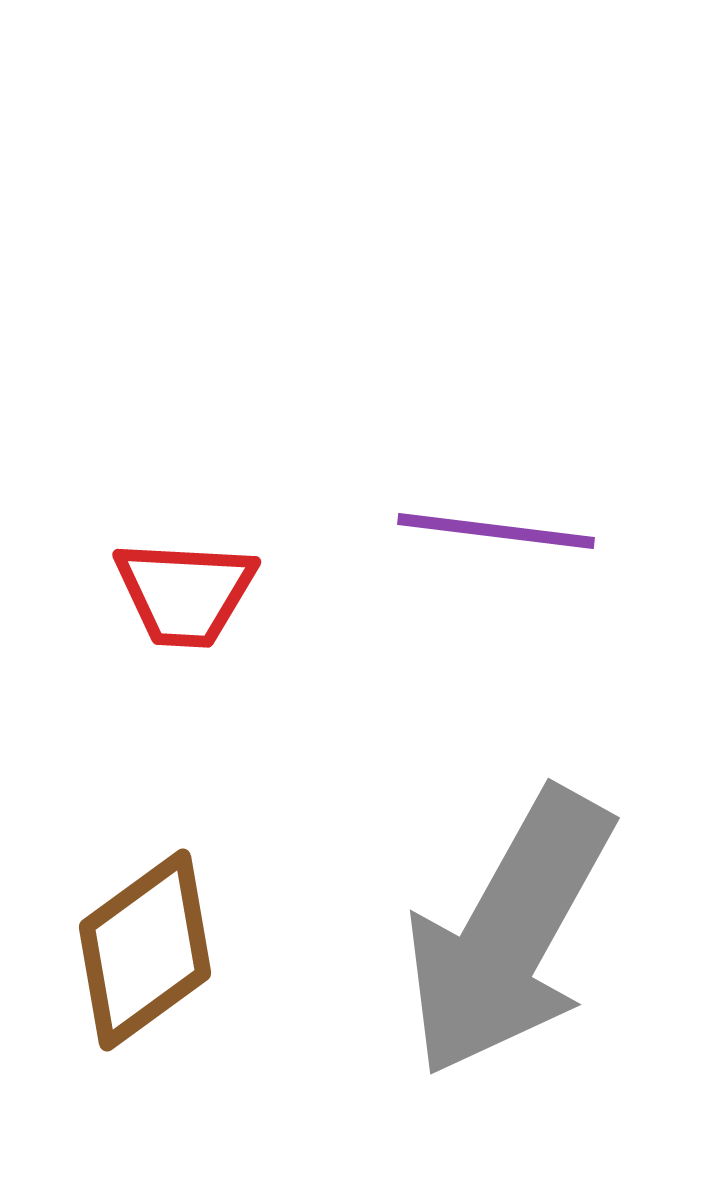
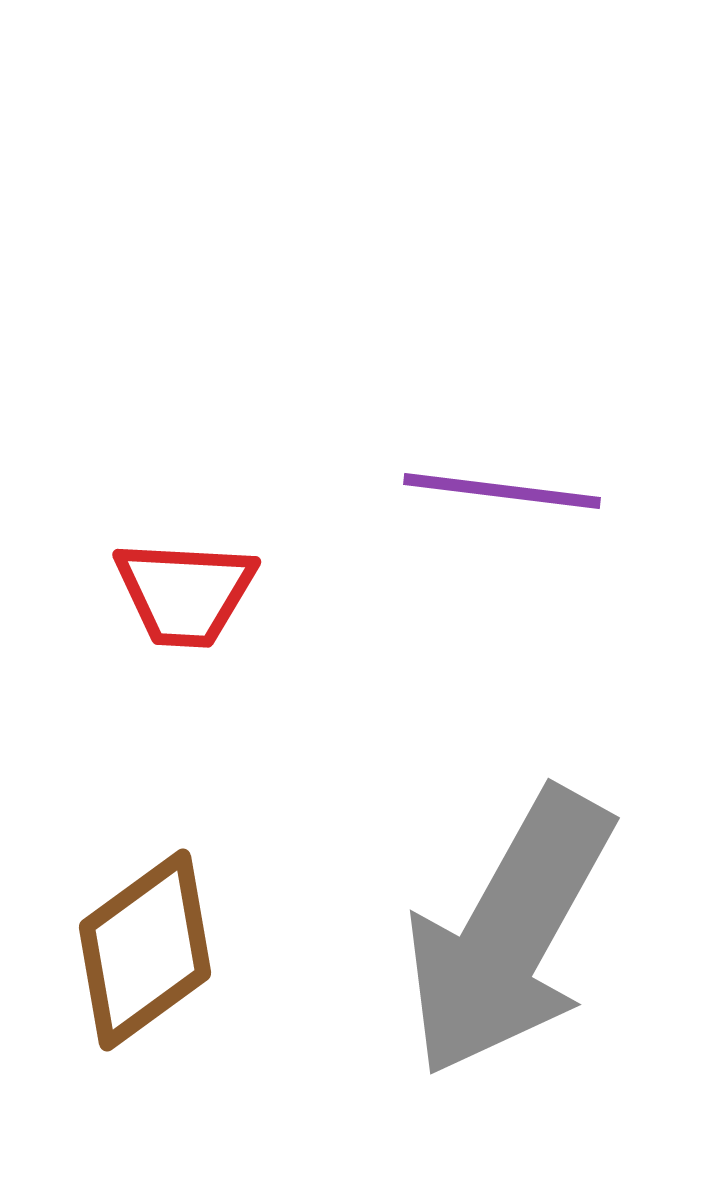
purple line: moved 6 px right, 40 px up
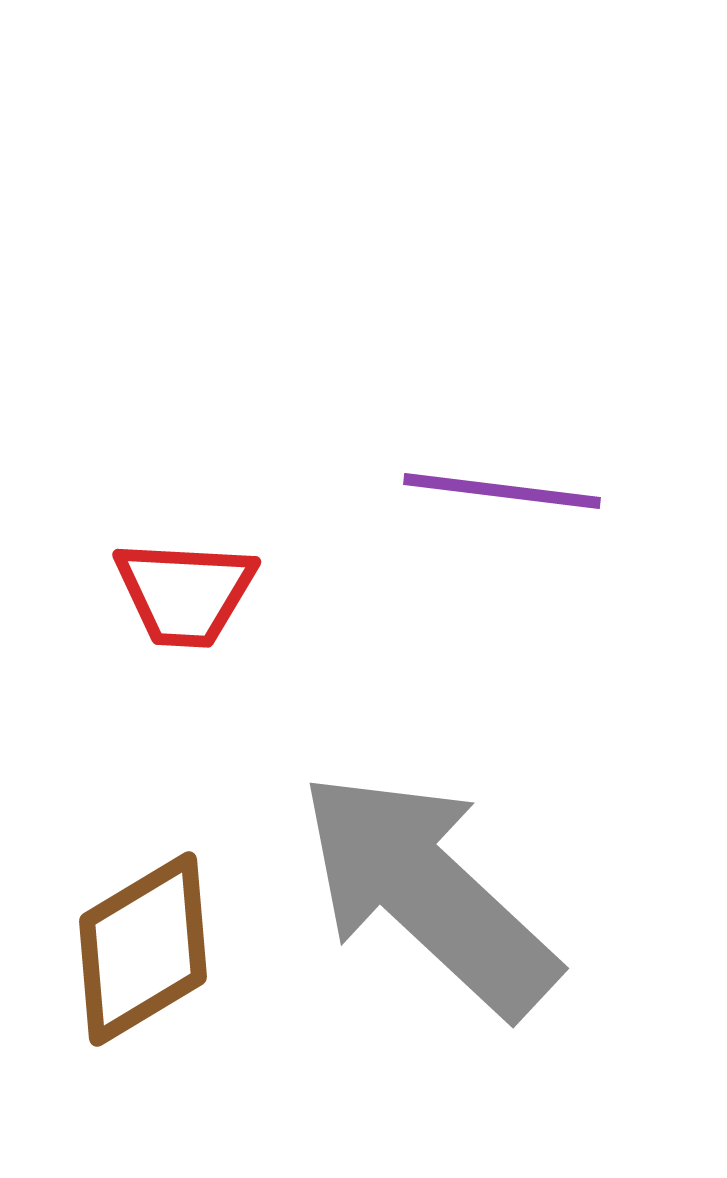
gray arrow: moved 81 px left, 40 px up; rotated 104 degrees clockwise
brown diamond: moved 2 px left, 1 px up; rotated 5 degrees clockwise
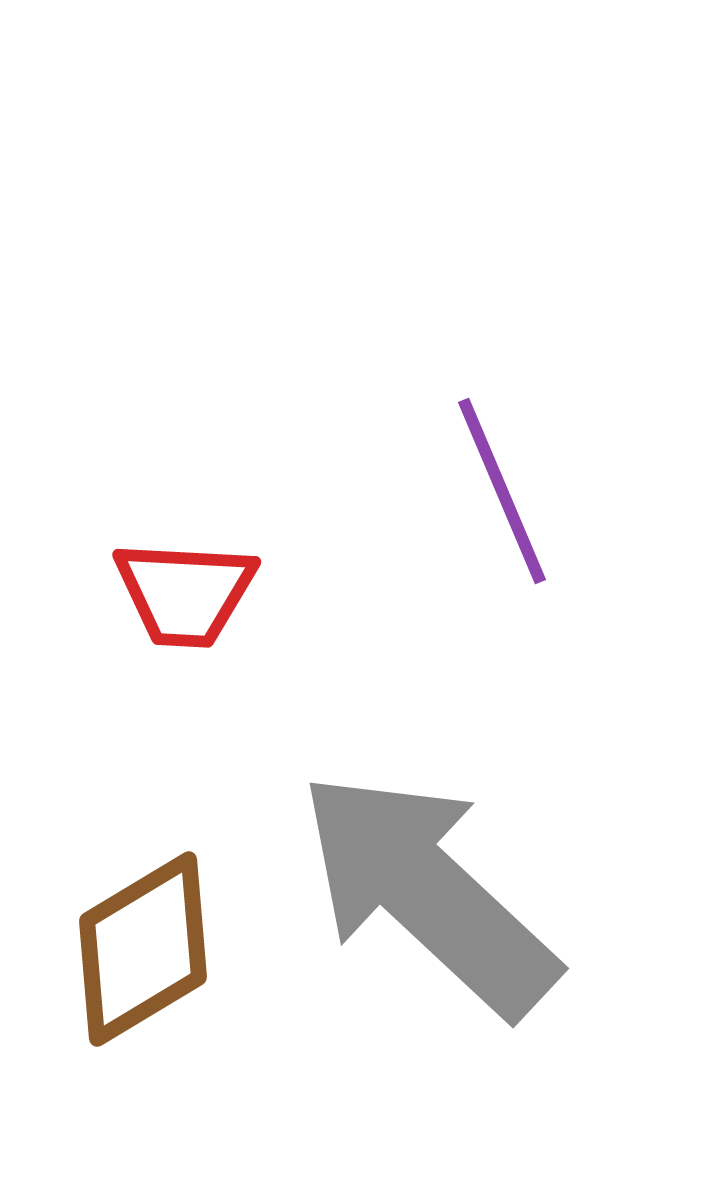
purple line: rotated 60 degrees clockwise
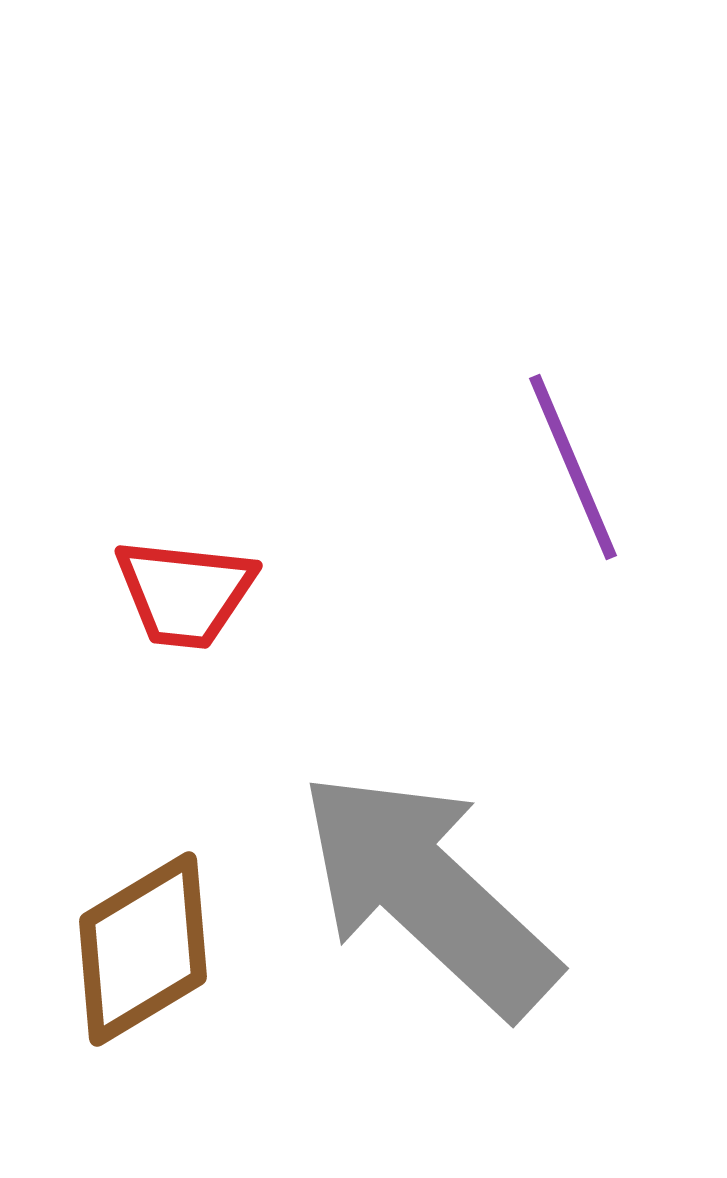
purple line: moved 71 px right, 24 px up
red trapezoid: rotated 3 degrees clockwise
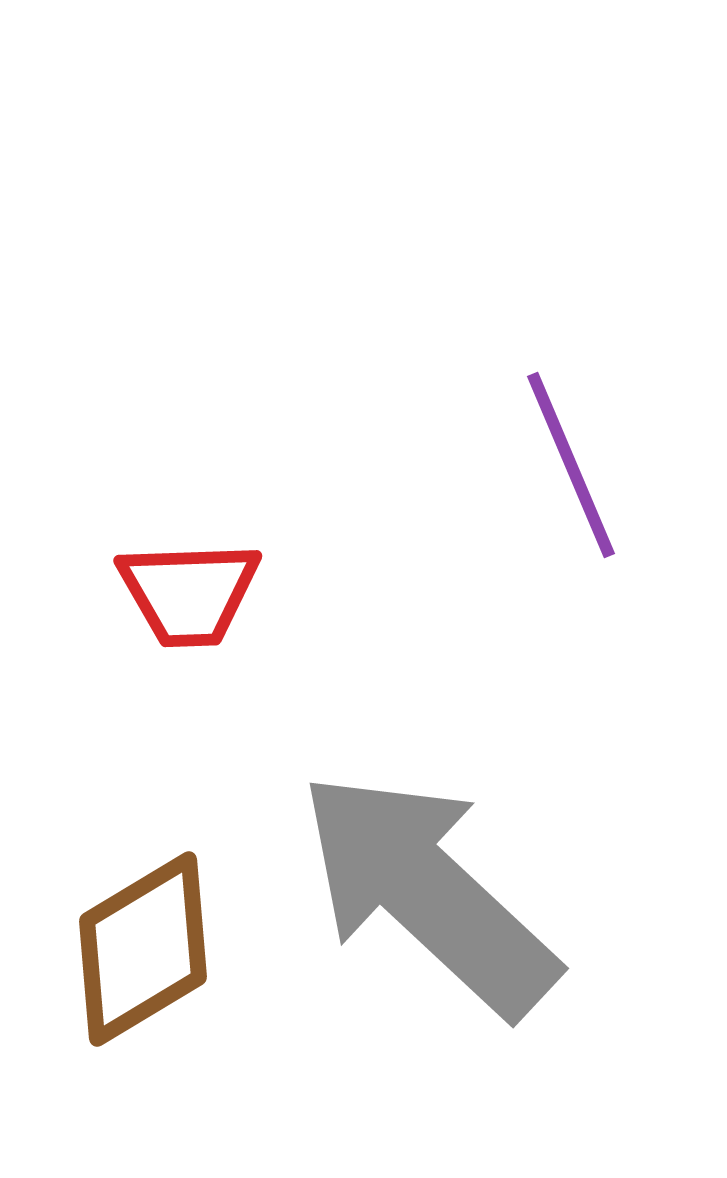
purple line: moved 2 px left, 2 px up
red trapezoid: moved 4 px right; rotated 8 degrees counterclockwise
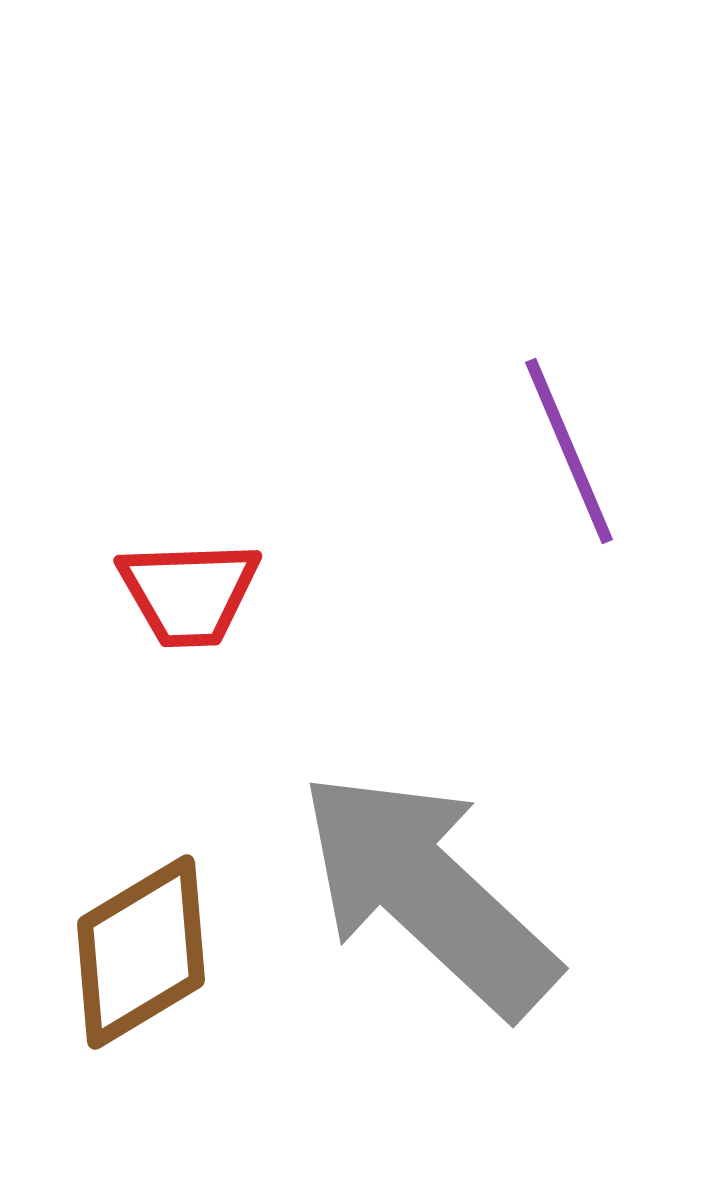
purple line: moved 2 px left, 14 px up
brown diamond: moved 2 px left, 3 px down
